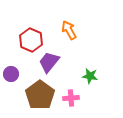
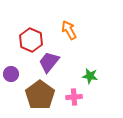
pink cross: moved 3 px right, 1 px up
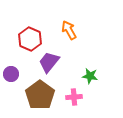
red hexagon: moved 1 px left, 1 px up
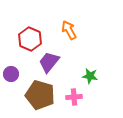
brown pentagon: rotated 20 degrees counterclockwise
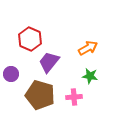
orange arrow: moved 19 px right, 18 px down; rotated 90 degrees clockwise
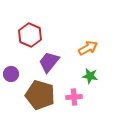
red hexagon: moved 4 px up
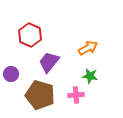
pink cross: moved 2 px right, 2 px up
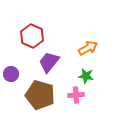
red hexagon: moved 2 px right, 1 px down
green star: moved 4 px left
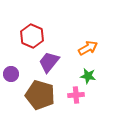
green star: moved 2 px right
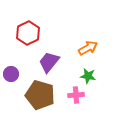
red hexagon: moved 4 px left, 3 px up; rotated 10 degrees clockwise
